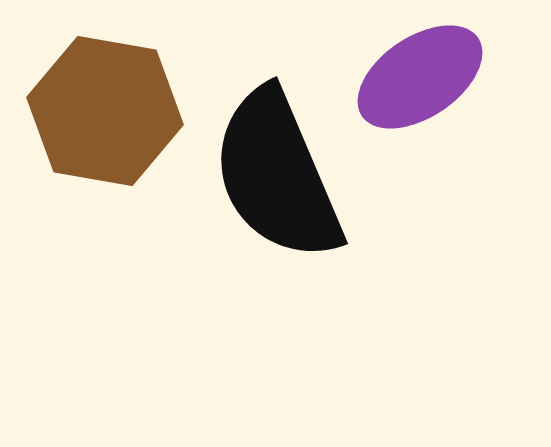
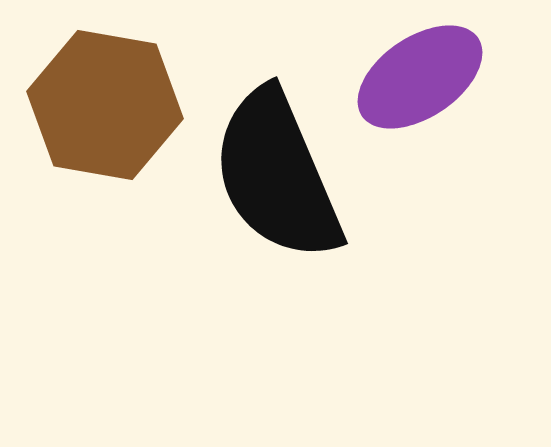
brown hexagon: moved 6 px up
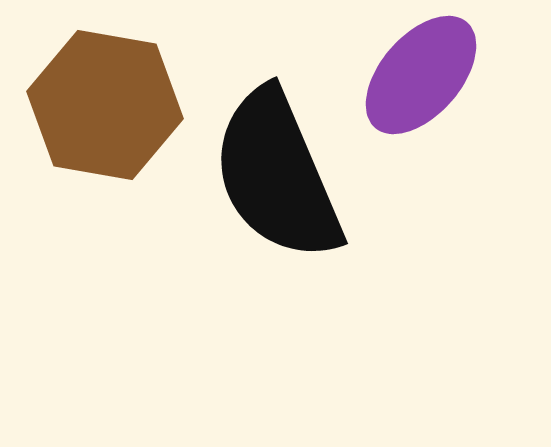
purple ellipse: moved 1 px right, 2 px up; rotated 15 degrees counterclockwise
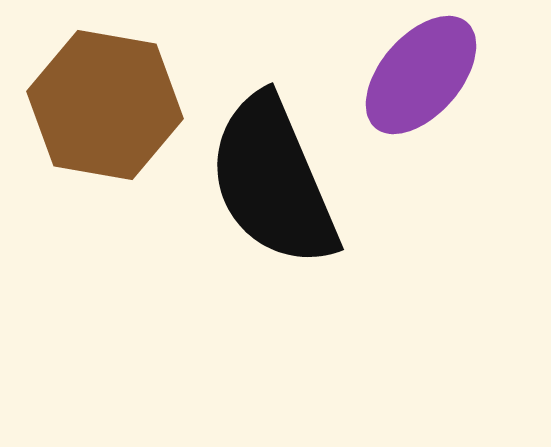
black semicircle: moved 4 px left, 6 px down
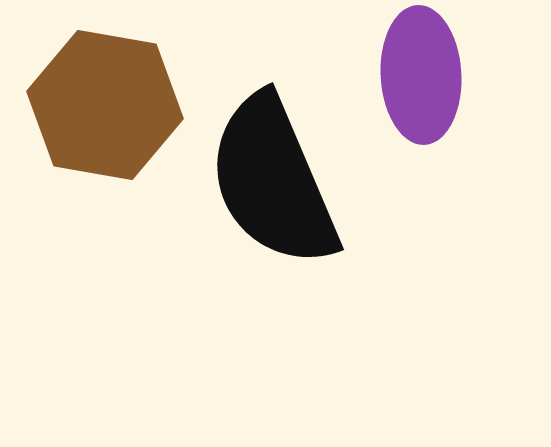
purple ellipse: rotated 44 degrees counterclockwise
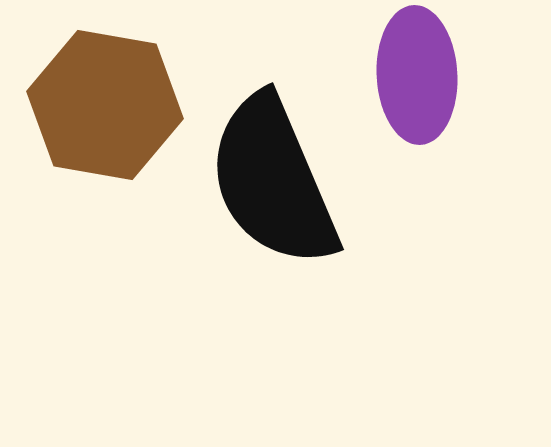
purple ellipse: moved 4 px left
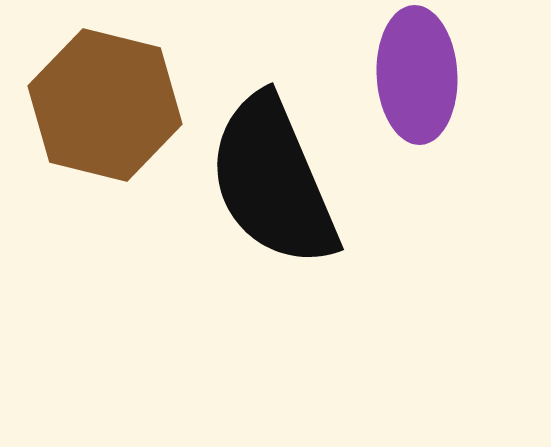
brown hexagon: rotated 4 degrees clockwise
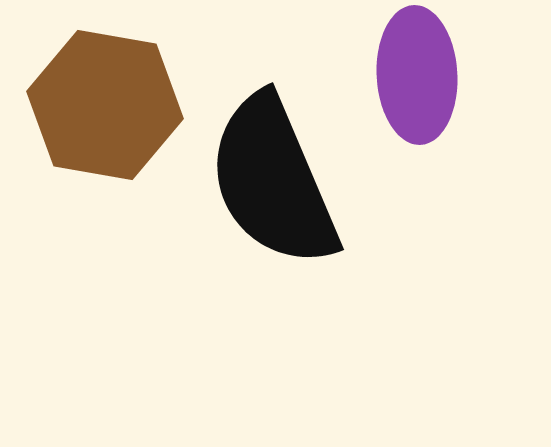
brown hexagon: rotated 4 degrees counterclockwise
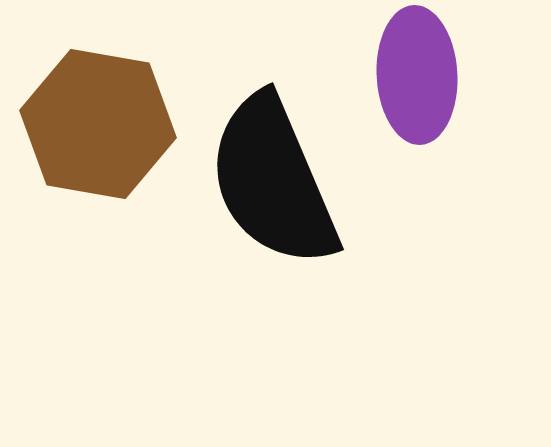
brown hexagon: moved 7 px left, 19 px down
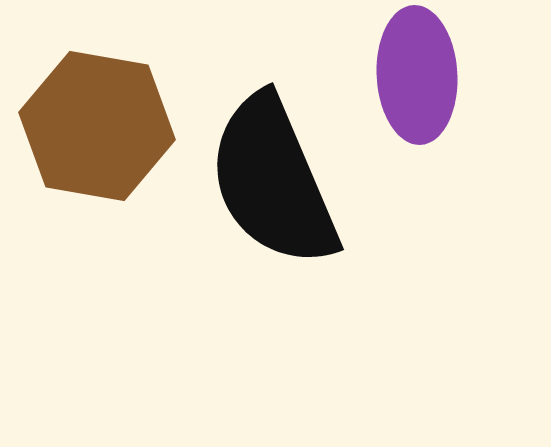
brown hexagon: moved 1 px left, 2 px down
